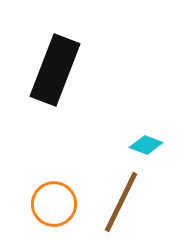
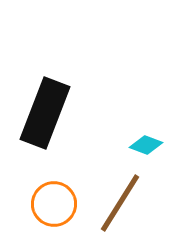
black rectangle: moved 10 px left, 43 px down
brown line: moved 1 px left, 1 px down; rotated 6 degrees clockwise
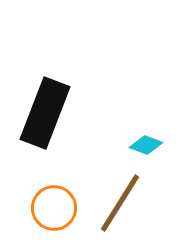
orange circle: moved 4 px down
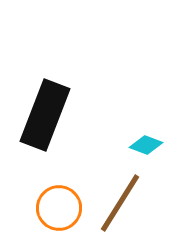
black rectangle: moved 2 px down
orange circle: moved 5 px right
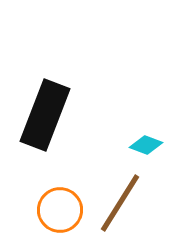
orange circle: moved 1 px right, 2 px down
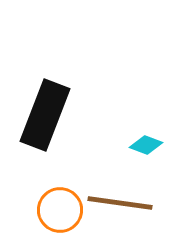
brown line: rotated 66 degrees clockwise
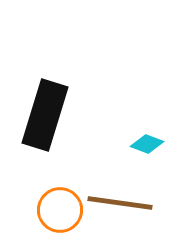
black rectangle: rotated 4 degrees counterclockwise
cyan diamond: moved 1 px right, 1 px up
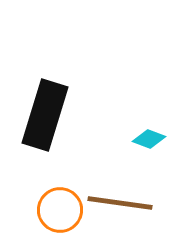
cyan diamond: moved 2 px right, 5 px up
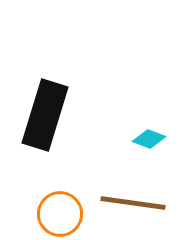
brown line: moved 13 px right
orange circle: moved 4 px down
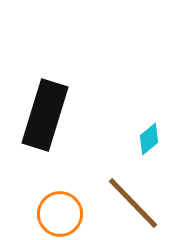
cyan diamond: rotated 60 degrees counterclockwise
brown line: rotated 38 degrees clockwise
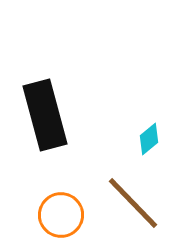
black rectangle: rotated 32 degrees counterclockwise
orange circle: moved 1 px right, 1 px down
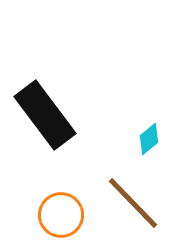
black rectangle: rotated 22 degrees counterclockwise
